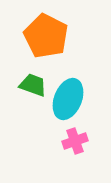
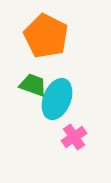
cyan ellipse: moved 11 px left
pink cross: moved 1 px left, 4 px up; rotated 15 degrees counterclockwise
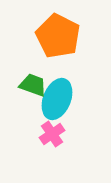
orange pentagon: moved 12 px right
pink cross: moved 22 px left, 3 px up
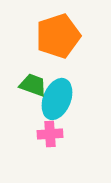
orange pentagon: rotated 27 degrees clockwise
pink cross: moved 2 px left; rotated 30 degrees clockwise
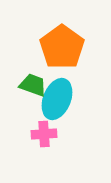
orange pentagon: moved 4 px right, 11 px down; rotated 18 degrees counterclockwise
pink cross: moved 6 px left
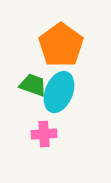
orange pentagon: moved 1 px left, 2 px up
cyan ellipse: moved 2 px right, 7 px up
